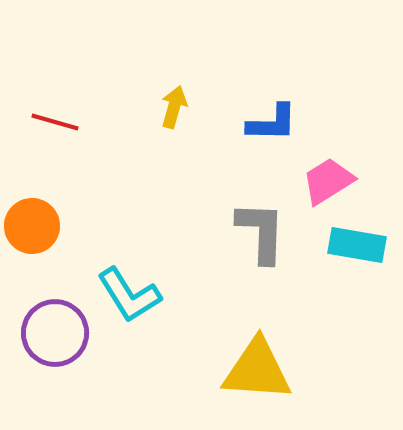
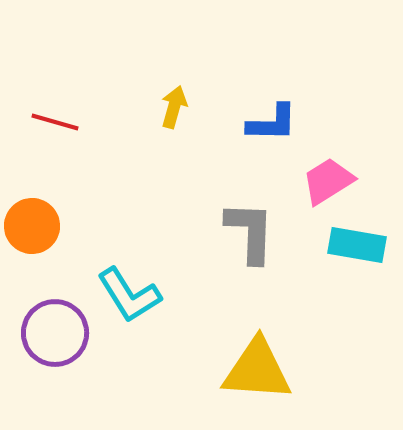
gray L-shape: moved 11 px left
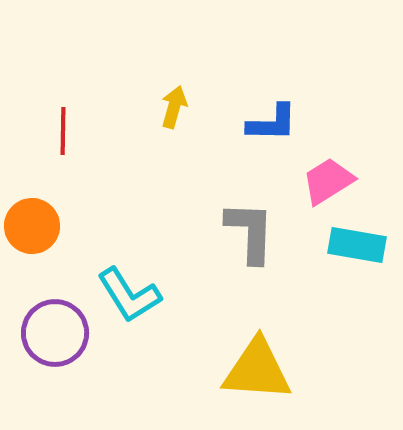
red line: moved 8 px right, 9 px down; rotated 75 degrees clockwise
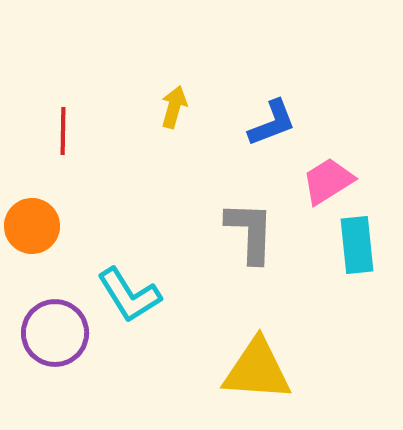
blue L-shape: rotated 22 degrees counterclockwise
cyan rectangle: rotated 74 degrees clockwise
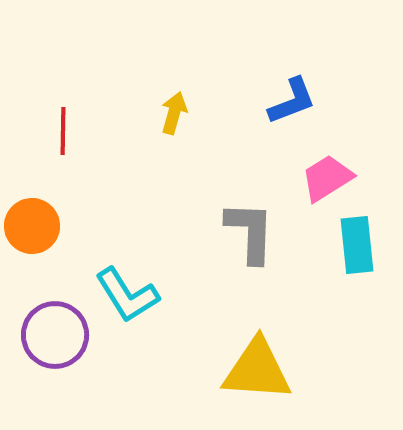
yellow arrow: moved 6 px down
blue L-shape: moved 20 px right, 22 px up
pink trapezoid: moved 1 px left, 3 px up
cyan L-shape: moved 2 px left
purple circle: moved 2 px down
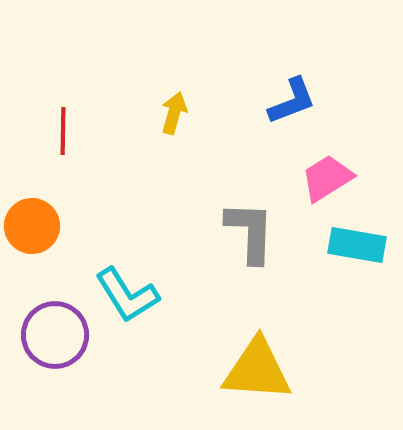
cyan rectangle: rotated 74 degrees counterclockwise
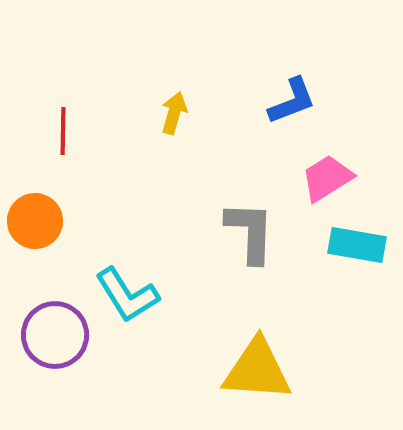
orange circle: moved 3 px right, 5 px up
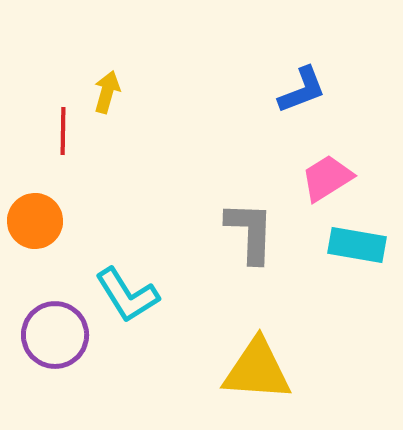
blue L-shape: moved 10 px right, 11 px up
yellow arrow: moved 67 px left, 21 px up
